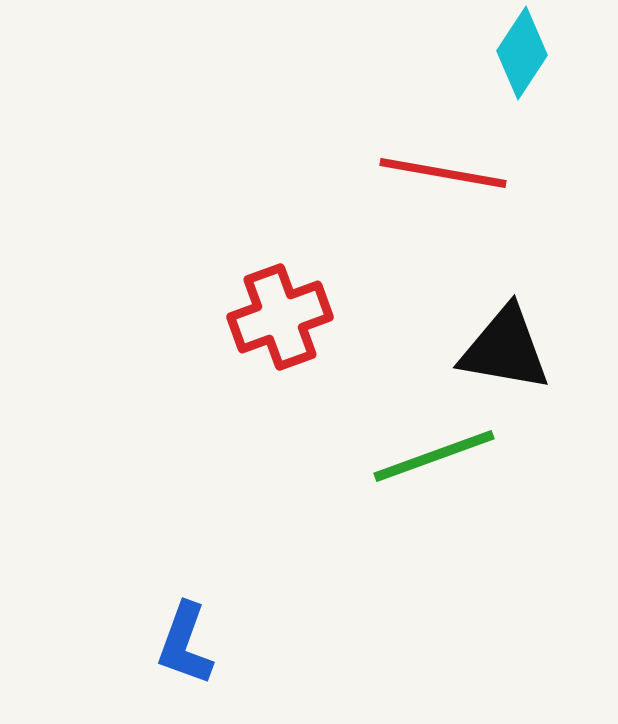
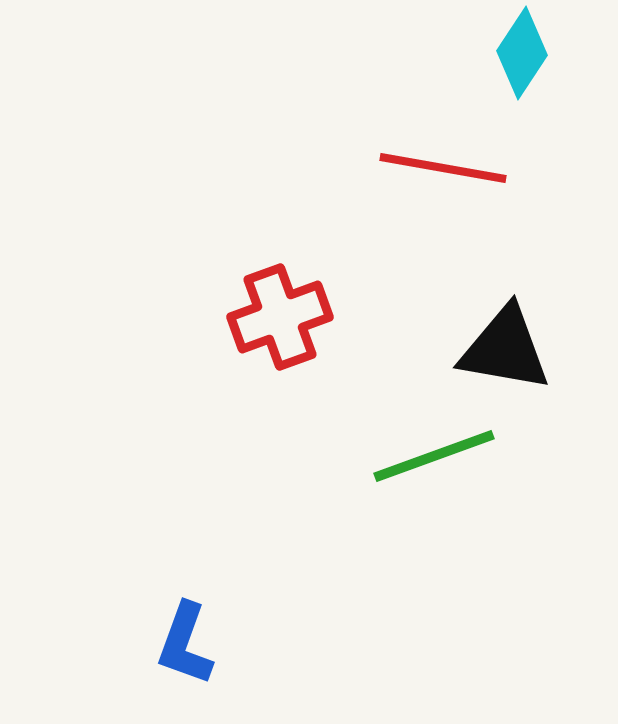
red line: moved 5 px up
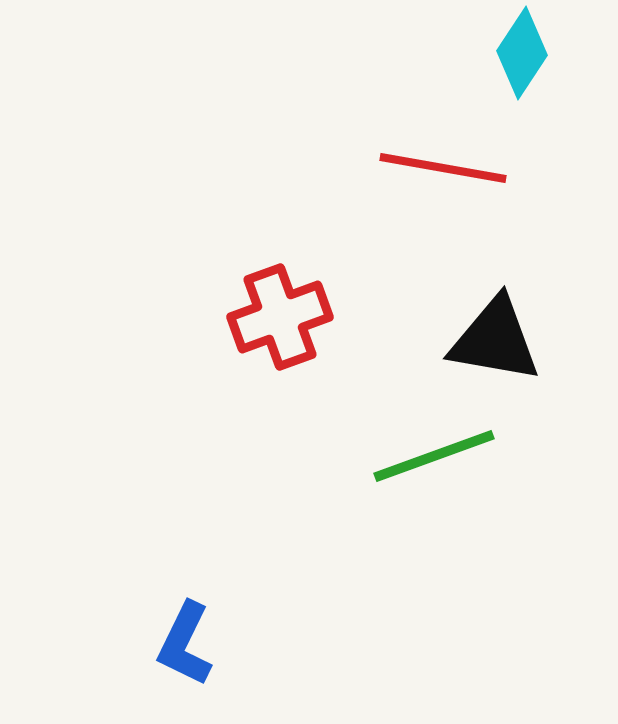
black triangle: moved 10 px left, 9 px up
blue L-shape: rotated 6 degrees clockwise
